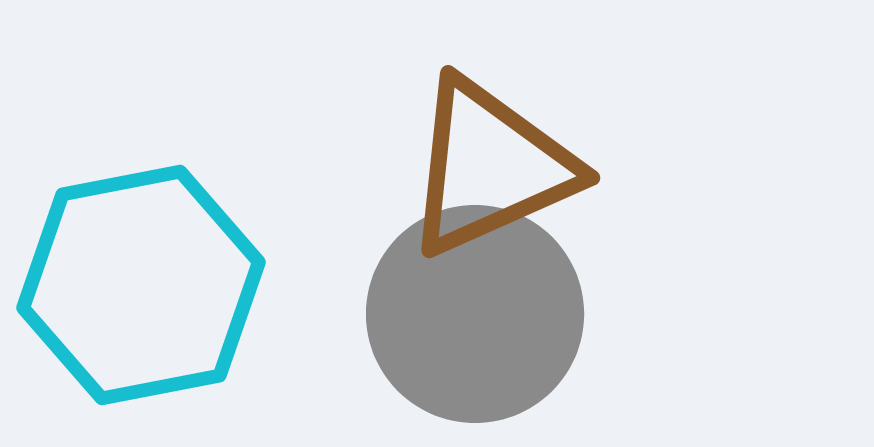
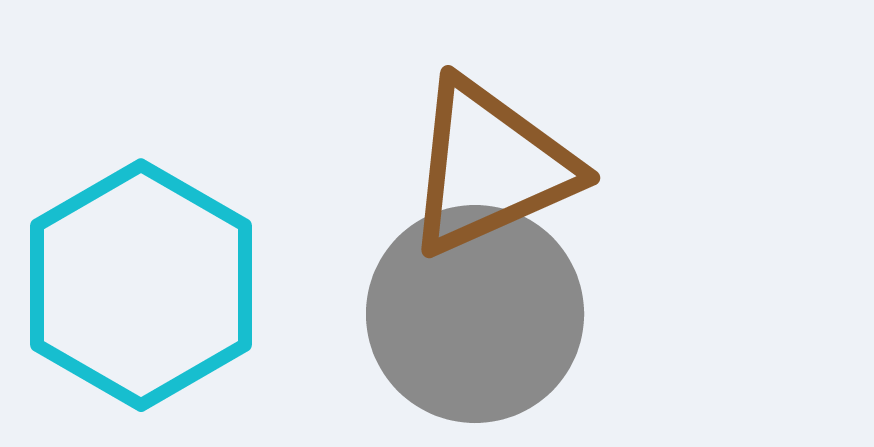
cyan hexagon: rotated 19 degrees counterclockwise
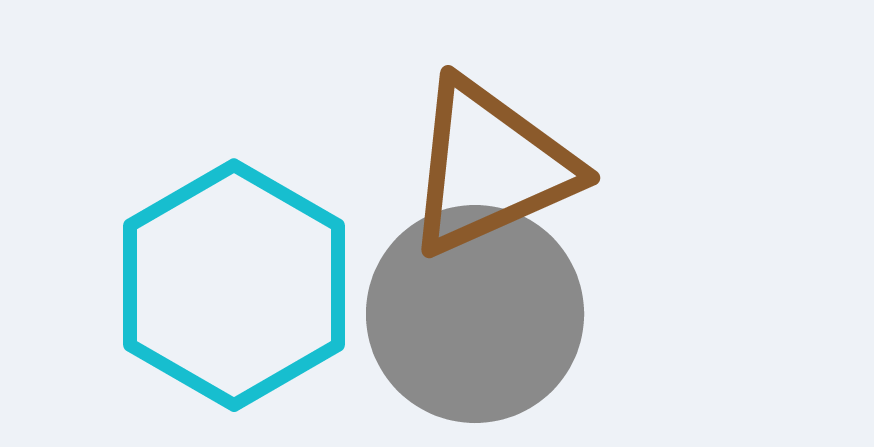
cyan hexagon: moved 93 px right
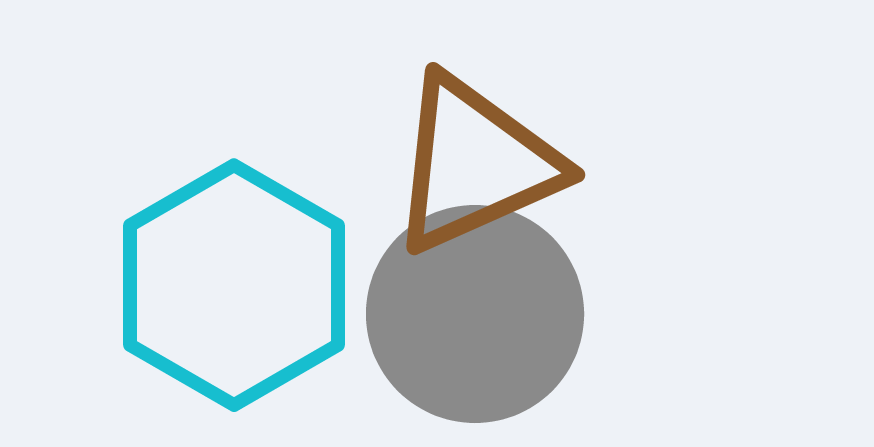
brown triangle: moved 15 px left, 3 px up
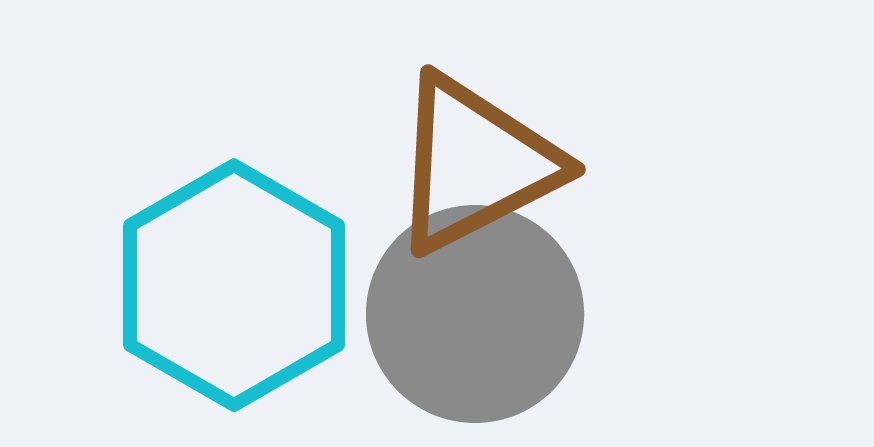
brown triangle: rotated 3 degrees counterclockwise
